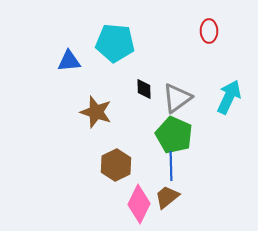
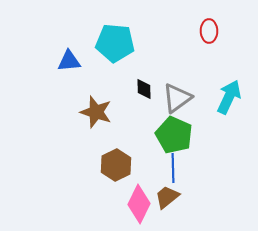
blue line: moved 2 px right, 2 px down
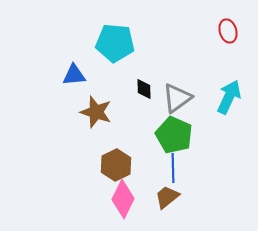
red ellipse: moved 19 px right; rotated 15 degrees counterclockwise
blue triangle: moved 5 px right, 14 px down
pink diamond: moved 16 px left, 5 px up
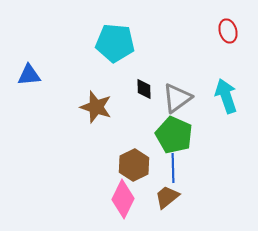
blue triangle: moved 45 px left
cyan arrow: moved 3 px left, 1 px up; rotated 44 degrees counterclockwise
brown star: moved 5 px up
brown hexagon: moved 18 px right
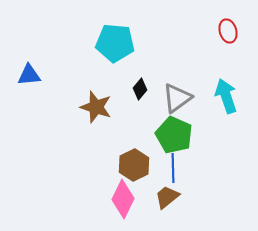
black diamond: moved 4 px left; rotated 40 degrees clockwise
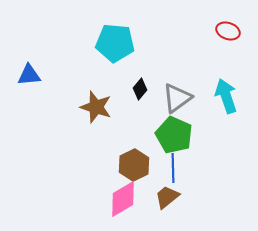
red ellipse: rotated 55 degrees counterclockwise
pink diamond: rotated 33 degrees clockwise
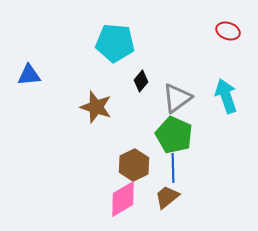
black diamond: moved 1 px right, 8 px up
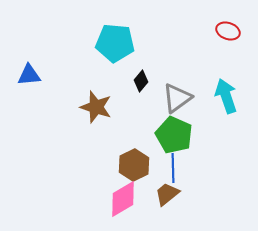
brown trapezoid: moved 3 px up
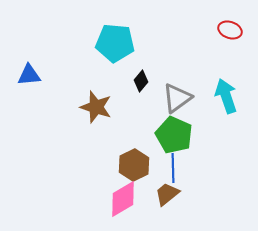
red ellipse: moved 2 px right, 1 px up
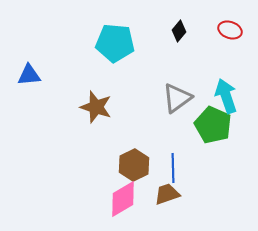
black diamond: moved 38 px right, 50 px up
green pentagon: moved 39 px right, 10 px up
brown trapezoid: rotated 20 degrees clockwise
